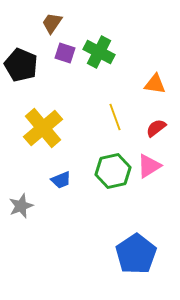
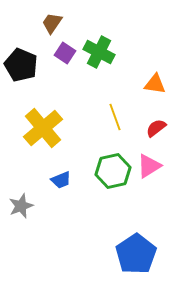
purple square: rotated 15 degrees clockwise
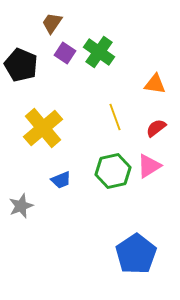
green cross: rotated 8 degrees clockwise
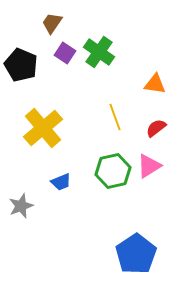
blue trapezoid: moved 2 px down
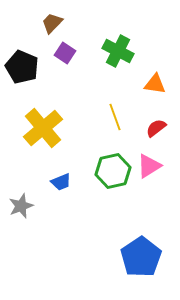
brown trapezoid: rotated 10 degrees clockwise
green cross: moved 19 px right, 1 px up; rotated 8 degrees counterclockwise
black pentagon: moved 1 px right, 2 px down
blue pentagon: moved 5 px right, 3 px down
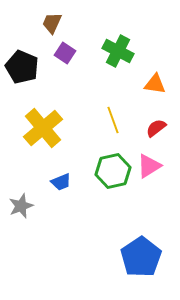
brown trapezoid: rotated 20 degrees counterclockwise
yellow line: moved 2 px left, 3 px down
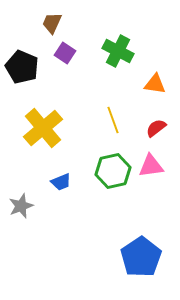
pink triangle: moved 2 px right; rotated 24 degrees clockwise
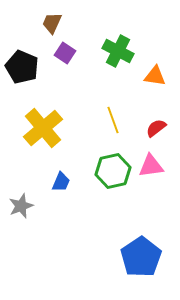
orange triangle: moved 8 px up
blue trapezoid: rotated 45 degrees counterclockwise
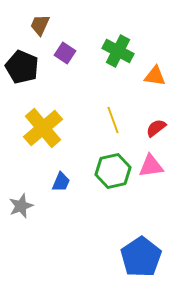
brown trapezoid: moved 12 px left, 2 px down
